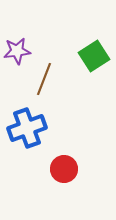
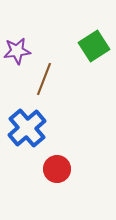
green square: moved 10 px up
blue cross: rotated 21 degrees counterclockwise
red circle: moved 7 px left
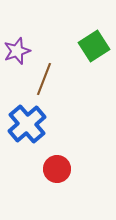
purple star: rotated 12 degrees counterclockwise
blue cross: moved 4 px up
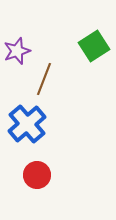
red circle: moved 20 px left, 6 px down
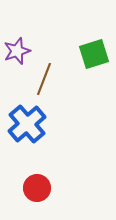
green square: moved 8 px down; rotated 16 degrees clockwise
red circle: moved 13 px down
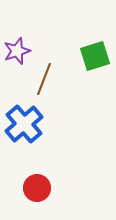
green square: moved 1 px right, 2 px down
blue cross: moved 3 px left
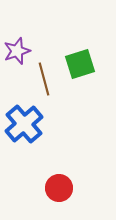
green square: moved 15 px left, 8 px down
brown line: rotated 36 degrees counterclockwise
red circle: moved 22 px right
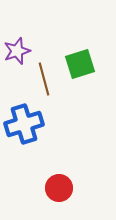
blue cross: rotated 24 degrees clockwise
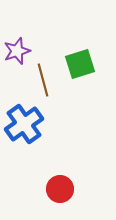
brown line: moved 1 px left, 1 px down
blue cross: rotated 18 degrees counterclockwise
red circle: moved 1 px right, 1 px down
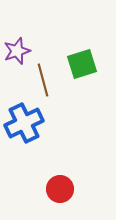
green square: moved 2 px right
blue cross: moved 1 px up; rotated 9 degrees clockwise
